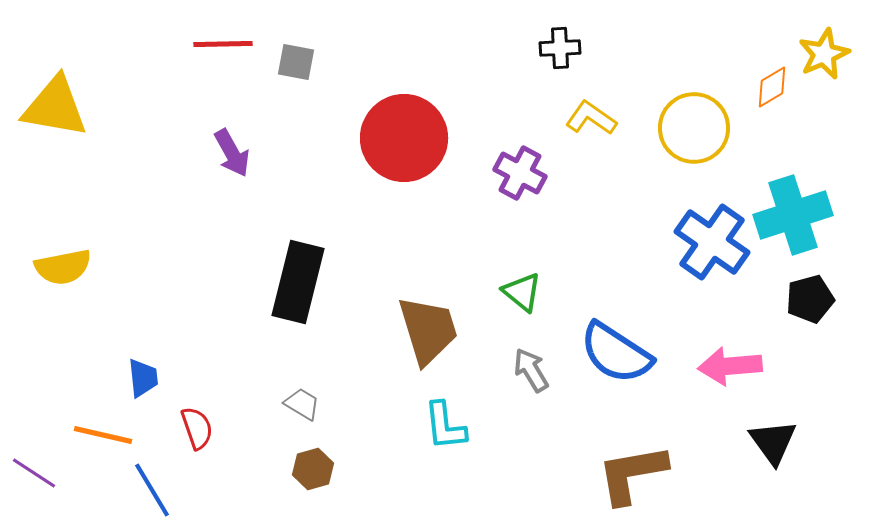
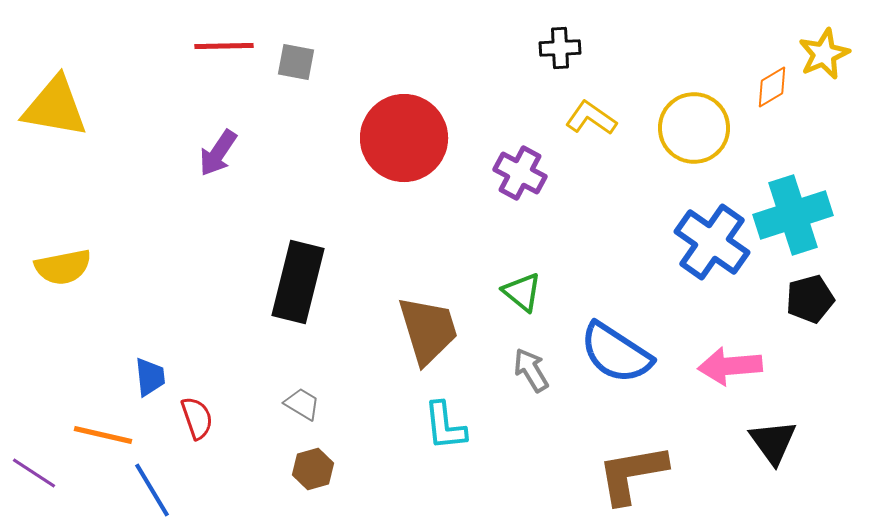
red line: moved 1 px right, 2 px down
purple arrow: moved 14 px left; rotated 63 degrees clockwise
blue trapezoid: moved 7 px right, 1 px up
red semicircle: moved 10 px up
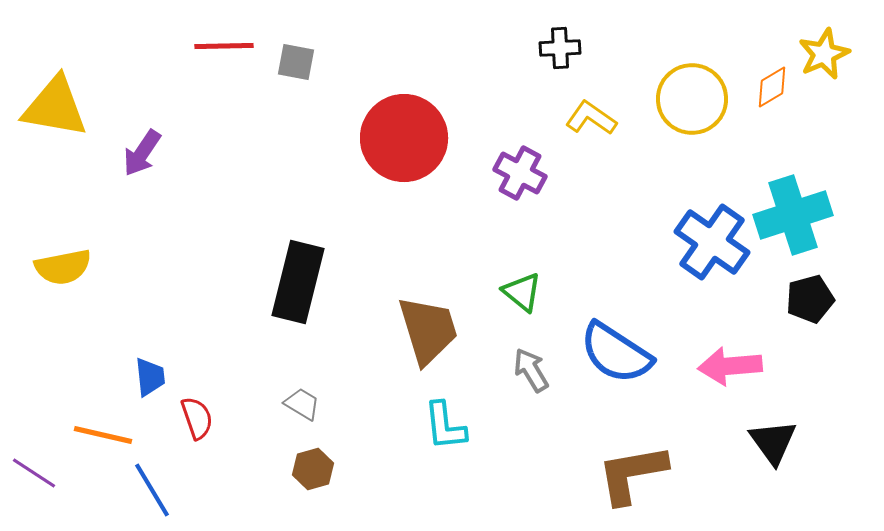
yellow circle: moved 2 px left, 29 px up
purple arrow: moved 76 px left
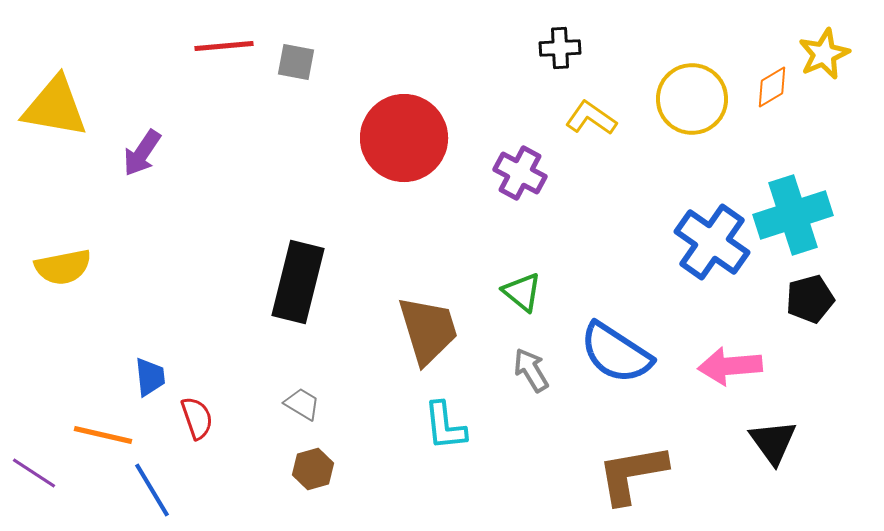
red line: rotated 4 degrees counterclockwise
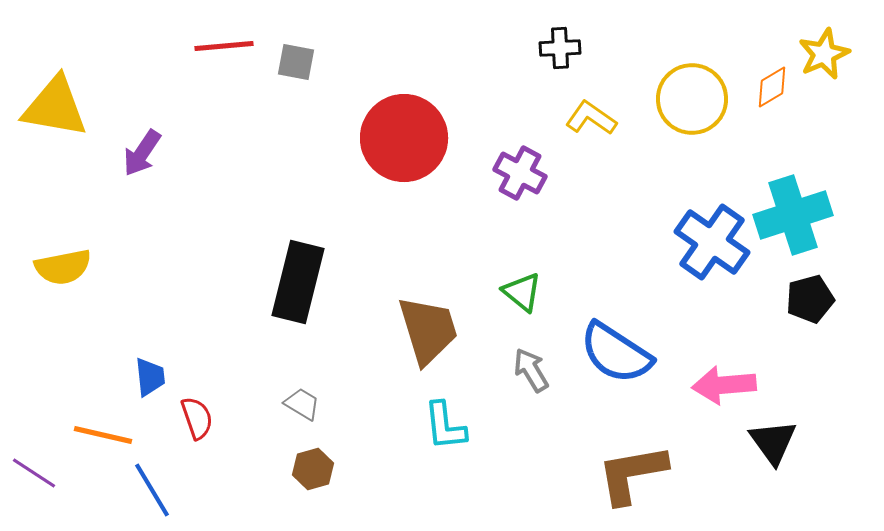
pink arrow: moved 6 px left, 19 px down
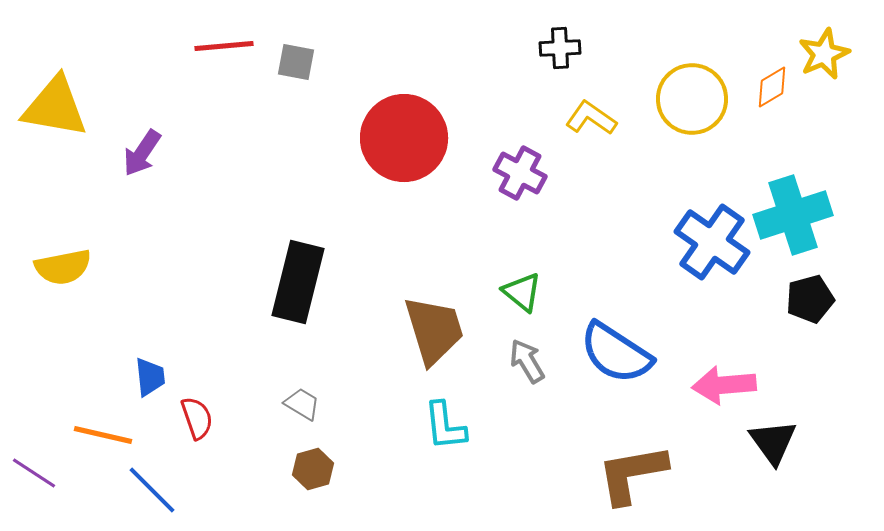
brown trapezoid: moved 6 px right
gray arrow: moved 4 px left, 9 px up
blue line: rotated 14 degrees counterclockwise
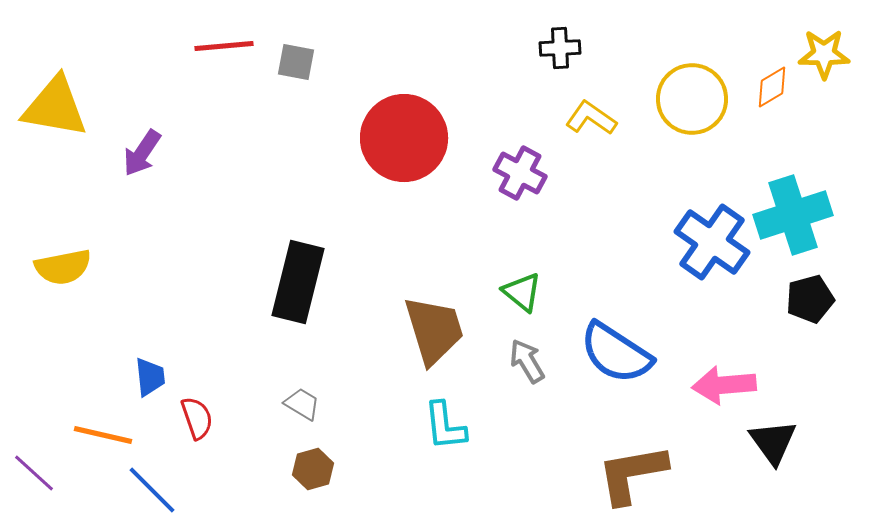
yellow star: rotated 24 degrees clockwise
purple line: rotated 9 degrees clockwise
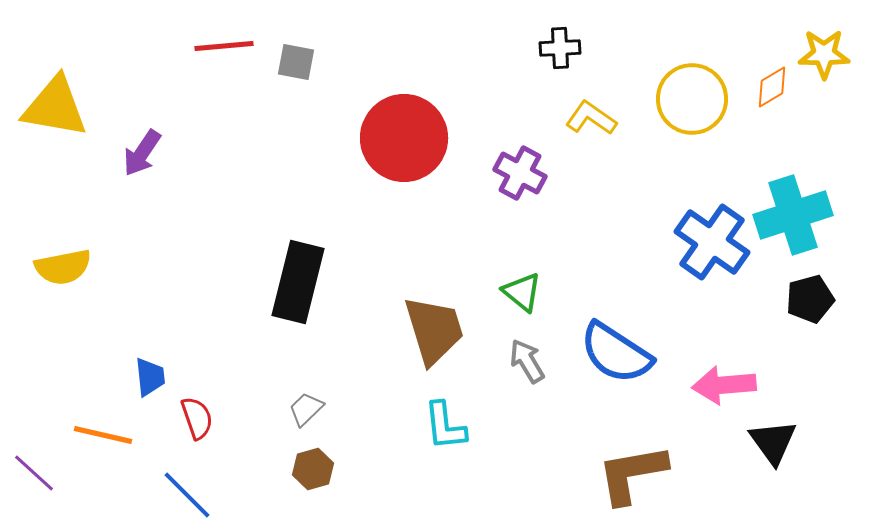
gray trapezoid: moved 4 px right, 5 px down; rotated 75 degrees counterclockwise
blue line: moved 35 px right, 5 px down
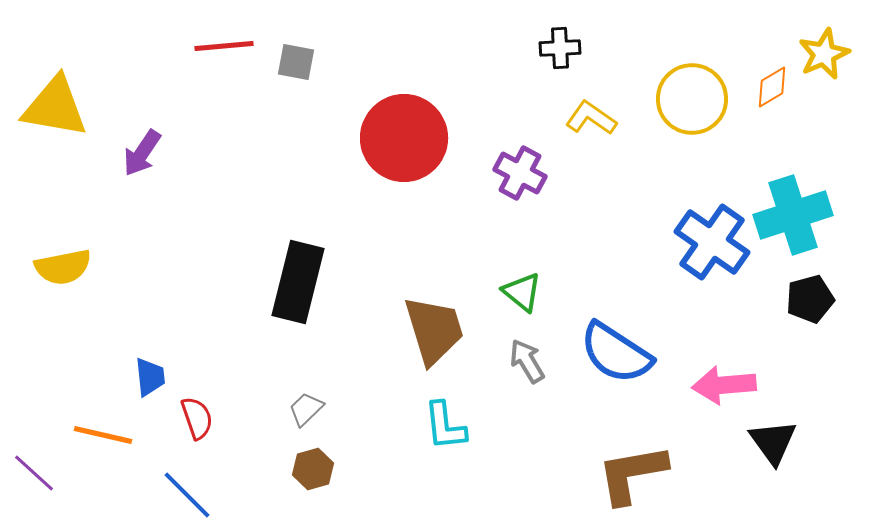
yellow star: rotated 24 degrees counterclockwise
